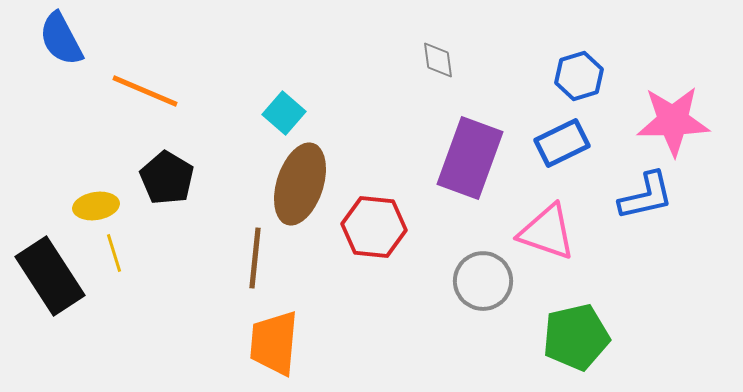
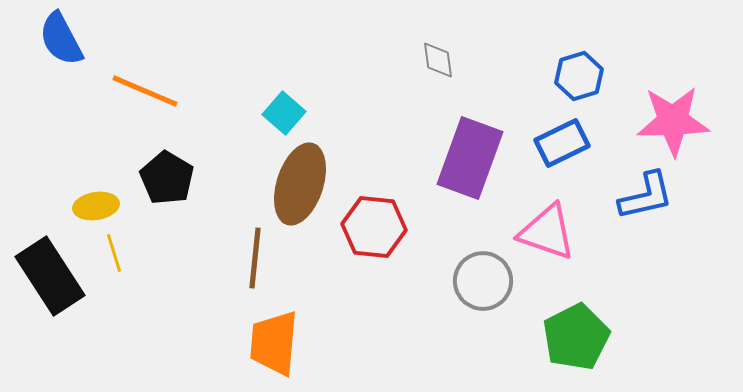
green pentagon: rotated 14 degrees counterclockwise
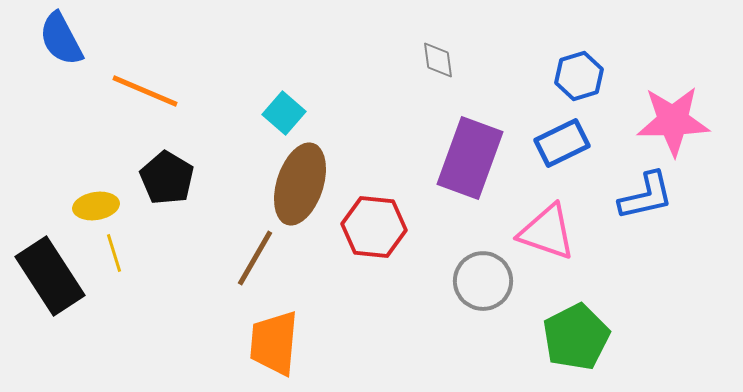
brown line: rotated 24 degrees clockwise
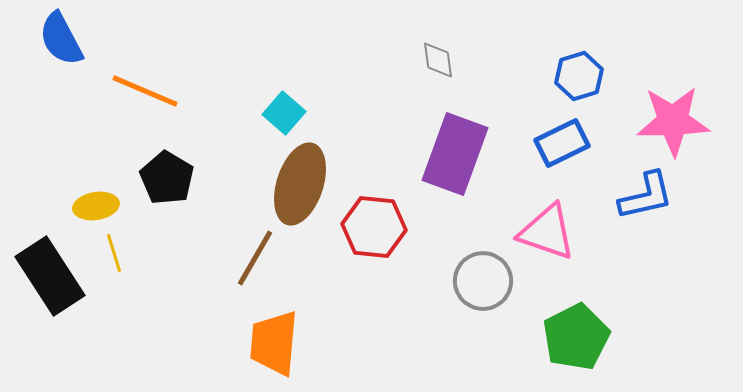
purple rectangle: moved 15 px left, 4 px up
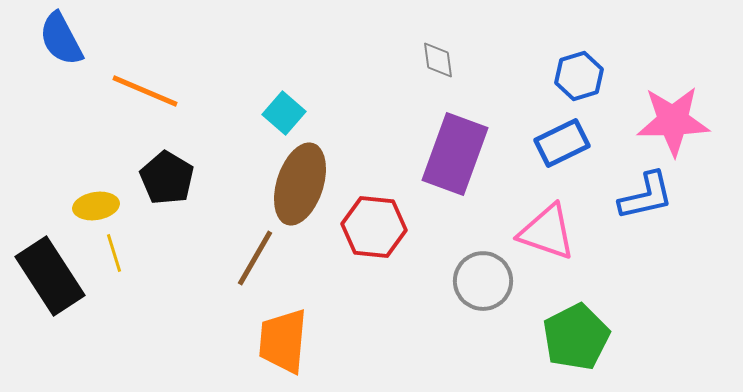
orange trapezoid: moved 9 px right, 2 px up
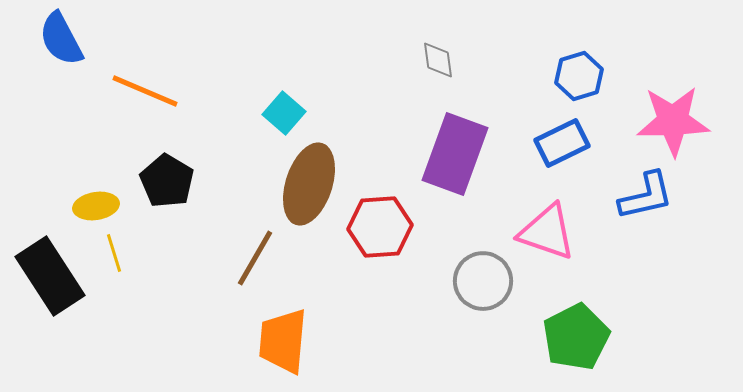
black pentagon: moved 3 px down
brown ellipse: moved 9 px right
red hexagon: moved 6 px right; rotated 10 degrees counterclockwise
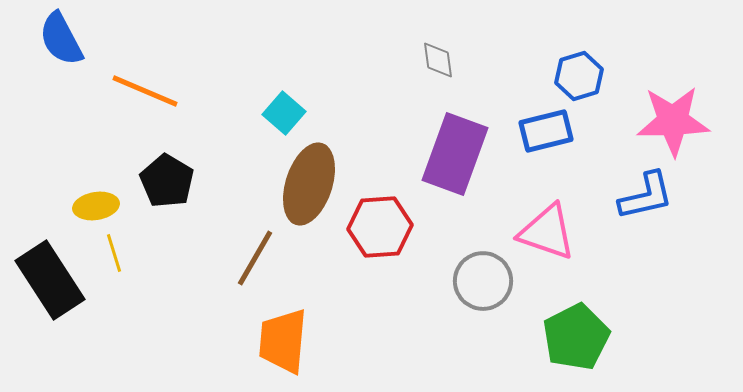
blue rectangle: moved 16 px left, 12 px up; rotated 12 degrees clockwise
black rectangle: moved 4 px down
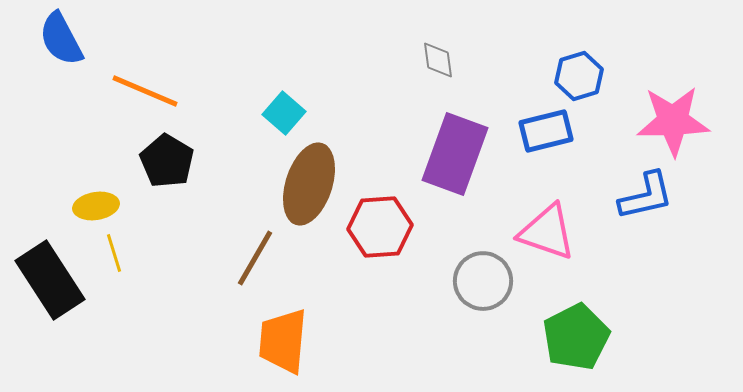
black pentagon: moved 20 px up
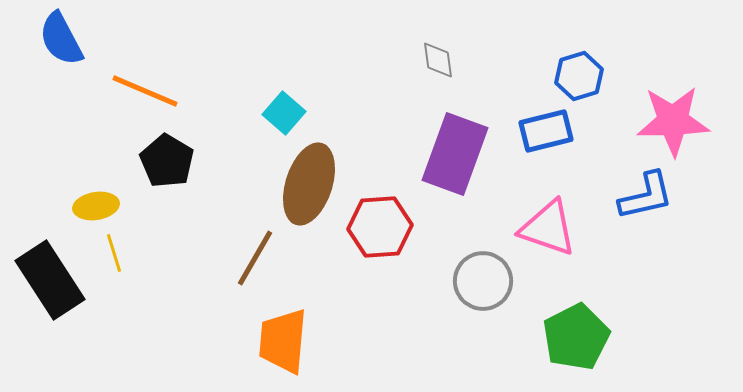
pink triangle: moved 1 px right, 4 px up
